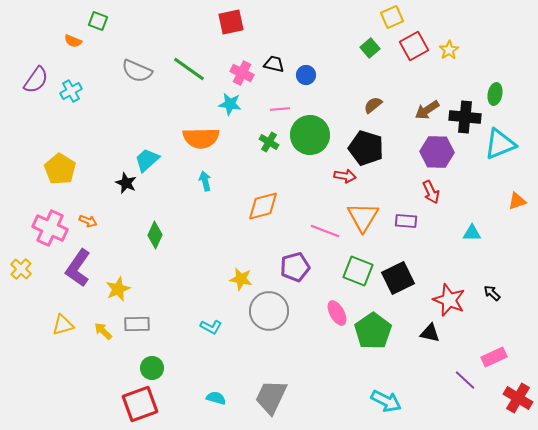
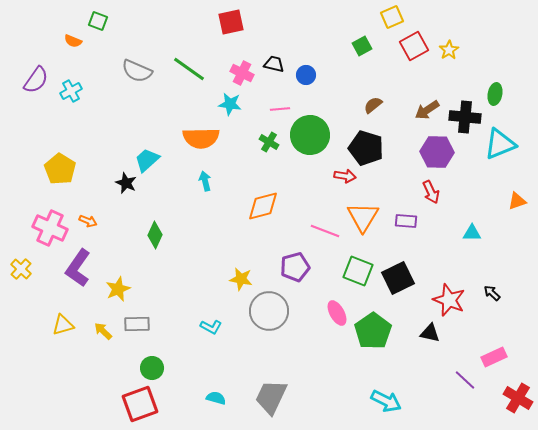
green square at (370, 48): moved 8 px left, 2 px up; rotated 12 degrees clockwise
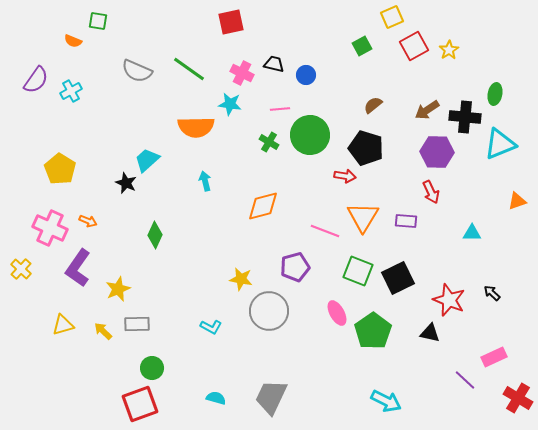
green square at (98, 21): rotated 12 degrees counterclockwise
orange semicircle at (201, 138): moved 5 px left, 11 px up
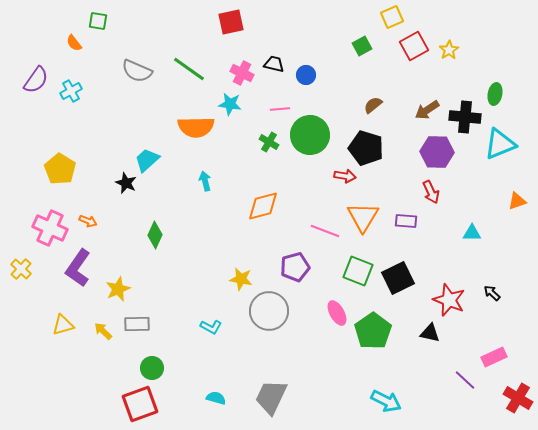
orange semicircle at (73, 41): moved 1 px right, 2 px down; rotated 30 degrees clockwise
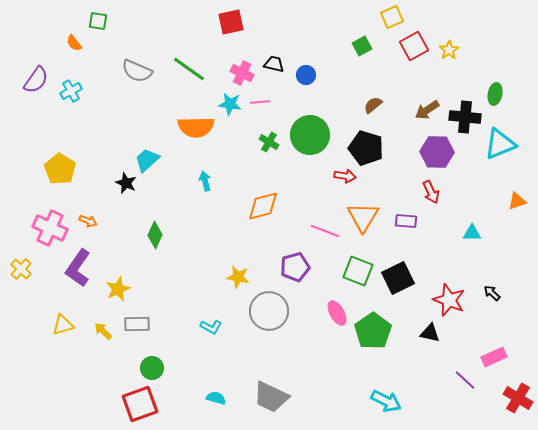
pink line at (280, 109): moved 20 px left, 7 px up
yellow star at (241, 279): moved 3 px left, 2 px up
gray trapezoid at (271, 397): rotated 90 degrees counterclockwise
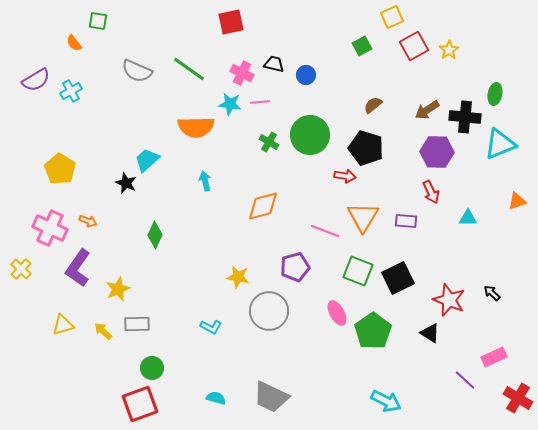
purple semicircle at (36, 80): rotated 24 degrees clockwise
cyan triangle at (472, 233): moved 4 px left, 15 px up
black triangle at (430, 333): rotated 20 degrees clockwise
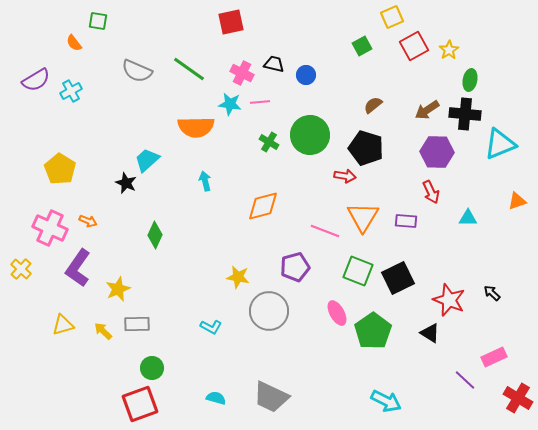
green ellipse at (495, 94): moved 25 px left, 14 px up
black cross at (465, 117): moved 3 px up
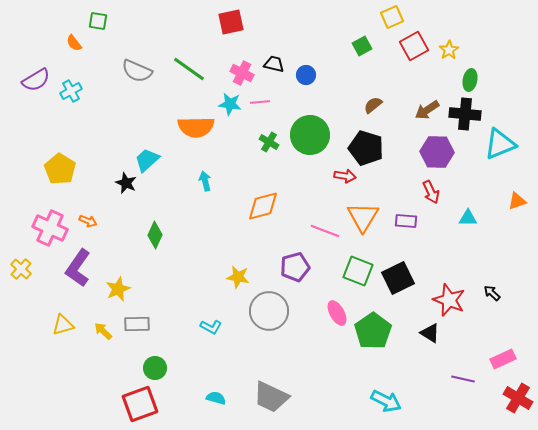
pink rectangle at (494, 357): moved 9 px right, 2 px down
green circle at (152, 368): moved 3 px right
purple line at (465, 380): moved 2 px left, 1 px up; rotated 30 degrees counterclockwise
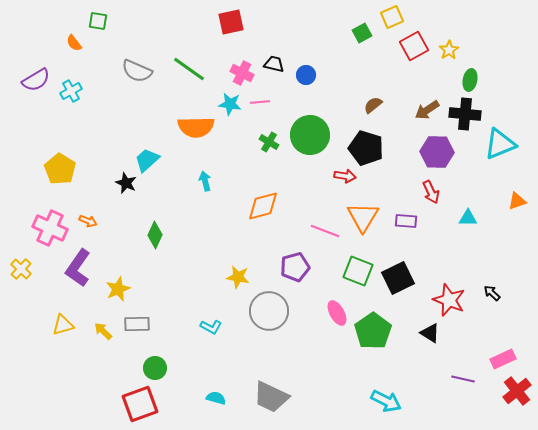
green square at (362, 46): moved 13 px up
red cross at (518, 398): moved 1 px left, 7 px up; rotated 20 degrees clockwise
